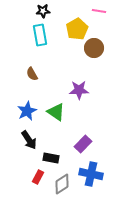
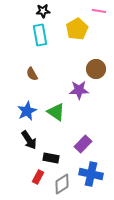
brown circle: moved 2 px right, 21 px down
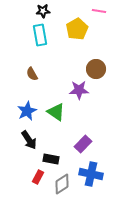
black rectangle: moved 1 px down
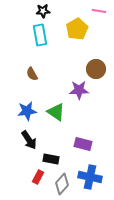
blue star: rotated 18 degrees clockwise
purple rectangle: rotated 60 degrees clockwise
blue cross: moved 1 px left, 3 px down
gray diamond: rotated 15 degrees counterclockwise
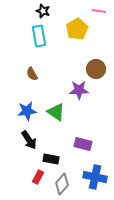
black star: rotated 24 degrees clockwise
cyan rectangle: moved 1 px left, 1 px down
blue cross: moved 5 px right
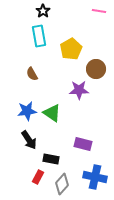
black star: rotated 16 degrees clockwise
yellow pentagon: moved 6 px left, 20 px down
green triangle: moved 4 px left, 1 px down
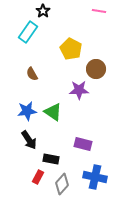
cyan rectangle: moved 11 px left, 4 px up; rotated 45 degrees clockwise
yellow pentagon: rotated 15 degrees counterclockwise
green triangle: moved 1 px right, 1 px up
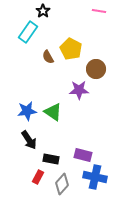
brown semicircle: moved 16 px right, 17 px up
purple rectangle: moved 11 px down
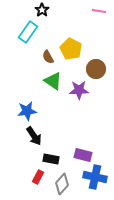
black star: moved 1 px left, 1 px up
green triangle: moved 31 px up
black arrow: moved 5 px right, 4 px up
